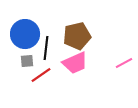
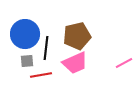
red line: rotated 25 degrees clockwise
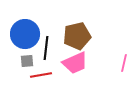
pink line: rotated 48 degrees counterclockwise
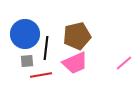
pink line: rotated 36 degrees clockwise
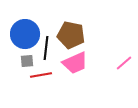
brown pentagon: moved 6 px left, 1 px up; rotated 24 degrees clockwise
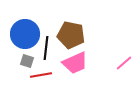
gray square: rotated 24 degrees clockwise
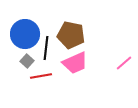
gray square: rotated 24 degrees clockwise
red line: moved 1 px down
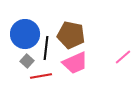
pink line: moved 1 px left, 6 px up
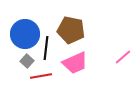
brown pentagon: moved 5 px up
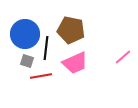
gray square: rotated 24 degrees counterclockwise
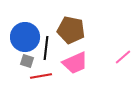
blue circle: moved 3 px down
